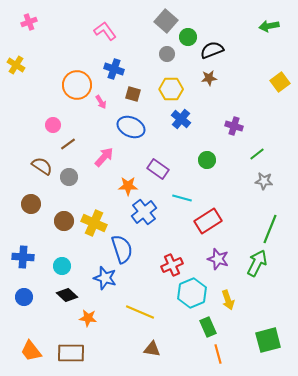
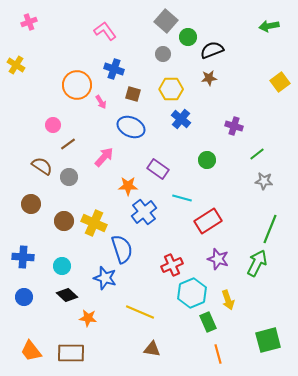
gray circle at (167, 54): moved 4 px left
green rectangle at (208, 327): moved 5 px up
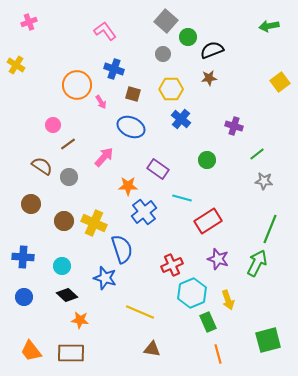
orange star at (88, 318): moved 8 px left, 2 px down
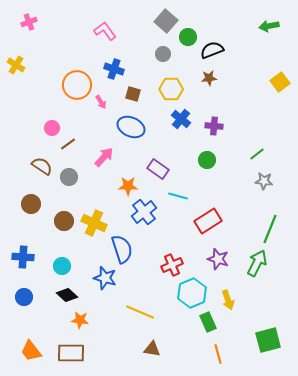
pink circle at (53, 125): moved 1 px left, 3 px down
purple cross at (234, 126): moved 20 px left; rotated 12 degrees counterclockwise
cyan line at (182, 198): moved 4 px left, 2 px up
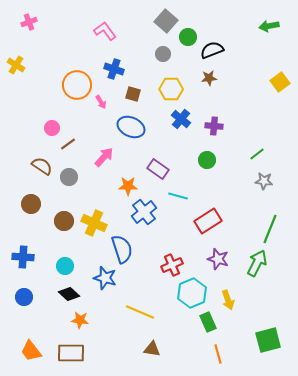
cyan circle at (62, 266): moved 3 px right
black diamond at (67, 295): moved 2 px right, 1 px up
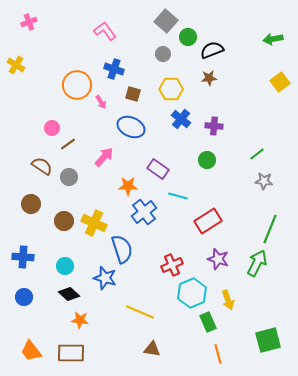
green arrow at (269, 26): moved 4 px right, 13 px down
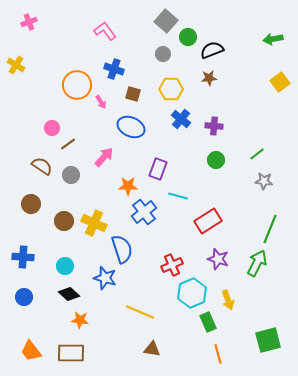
green circle at (207, 160): moved 9 px right
purple rectangle at (158, 169): rotated 75 degrees clockwise
gray circle at (69, 177): moved 2 px right, 2 px up
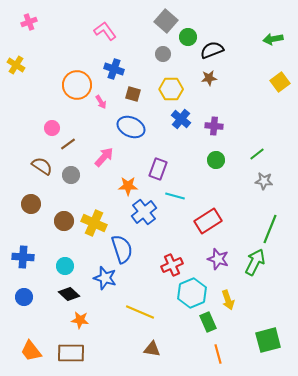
cyan line at (178, 196): moved 3 px left
green arrow at (257, 263): moved 2 px left, 1 px up
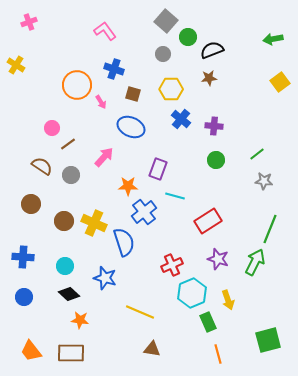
blue semicircle at (122, 249): moved 2 px right, 7 px up
